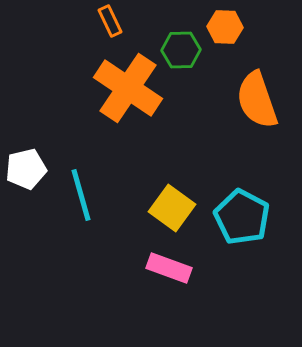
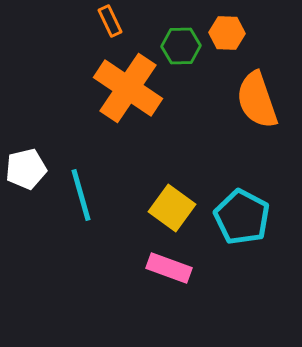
orange hexagon: moved 2 px right, 6 px down
green hexagon: moved 4 px up
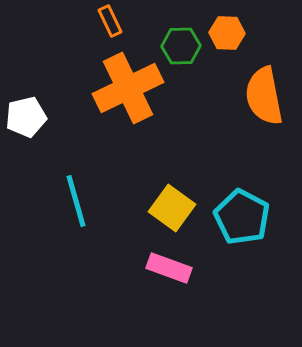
orange cross: rotated 30 degrees clockwise
orange semicircle: moved 7 px right, 4 px up; rotated 8 degrees clockwise
white pentagon: moved 52 px up
cyan line: moved 5 px left, 6 px down
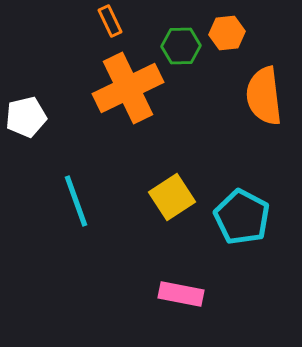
orange hexagon: rotated 8 degrees counterclockwise
orange semicircle: rotated 4 degrees clockwise
cyan line: rotated 4 degrees counterclockwise
yellow square: moved 11 px up; rotated 21 degrees clockwise
pink rectangle: moved 12 px right, 26 px down; rotated 9 degrees counterclockwise
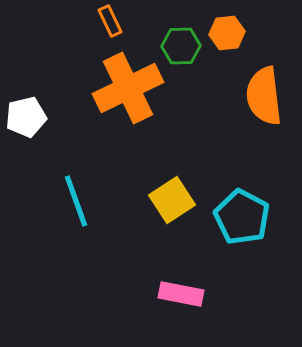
yellow square: moved 3 px down
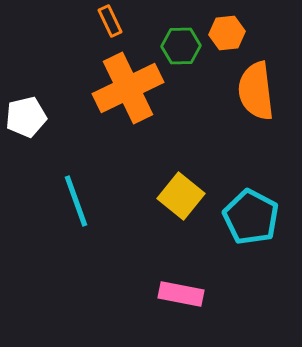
orange semicircle: moved 8 px left, 5 px up
yellow square: moved 9 px right, 4 px up; rotated 18 degrees counterclockwise
cyan pentagon: moved 9 px right
